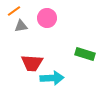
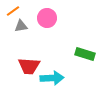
orange line: moved 1 px left
red trapezoid: moved 3 px left, 3 px down
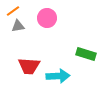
gray triangle: moved 3 px left
green rectangle: moved 1 px right
cyan arrow: moved 6 px right, 2 px up
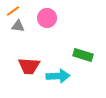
gray triangle: rotated 16 degrees clockwise
green rectangle: moved 3 px left, 1 px down
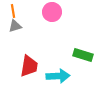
orange line: rotated 64 degrees counterclockwise
pink circle: moved 5 px right, 6 px up
gray triangle: moved 3 px left; rotated 24 degrees counterclockwise
red trapezoid: rotated 85 degrees counterclockwise
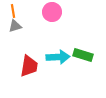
cyan arrow: moved 19 px up
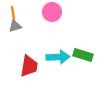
orange line: moved 2 px down
